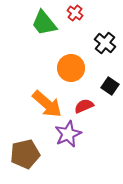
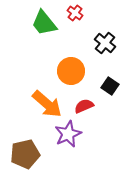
orange circle: moved 3 px down
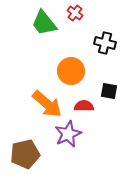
black cross: rotated 25 degrees counterclockwise
black square: moved 1 px left, 5 px down; rotated 24 degrees counterclockwise
red semicircle: rotated 24 degrees clockwise
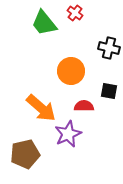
black cross: moved 4 px right, 5 px down
orange arrow: moved 6 px left, 4 px down
